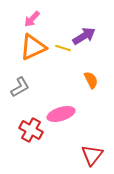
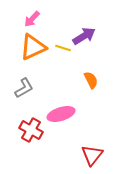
gray L-shape: moved 4 px right, 1 px down
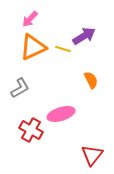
pink arrow: moved 2 px left
yellow line: moved 1 px down
gray L-shape: moved 4 px left
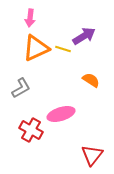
pink arrow: moved 1 px up; rotated 36 degrees counterclockwise
orange triangle: moved 3 px right, 1 px down
orange semicircle: rotated 30 degrees counterclockwise
gray L-shape: moved 1 px right
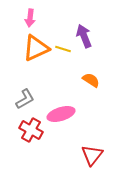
purple arrow: rotated 80 degrees counterclockwise
gray L-shape: moved 4 px right, 11 px down
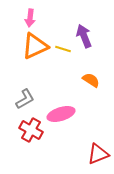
orange triangle: moved 1 px left, 2 px up
red triangle: moved 6 px right, 1 px up; rotated 30 degrees clockwise
